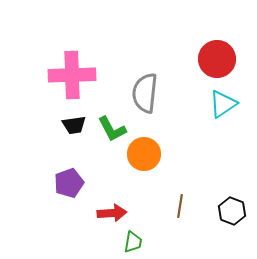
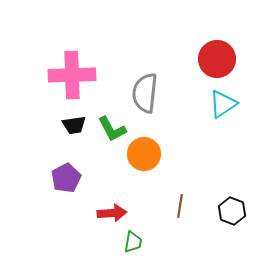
purple pentagon: moved 3 px left, 5 px up; rotated 8 degrees counterclockwise
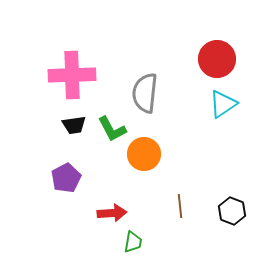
brown line: rotated 15 degrees counterclockwise
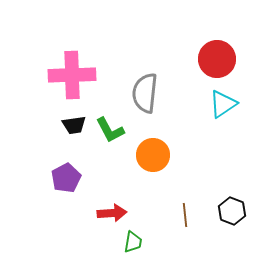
green L-shape: moved 2 px left, 1 px down
orange circle: moved 9 px right, 1 px down
brown line: moved 5 px right, 9 px down
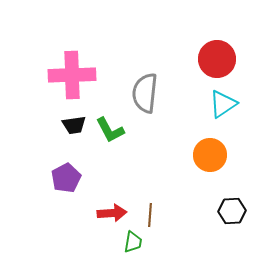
orange circle: moved 57 px right
black hexagon: rotated 24 degrees counterclockwise
brown line: moved 35 px left; rotated 10 degrees clockwise
